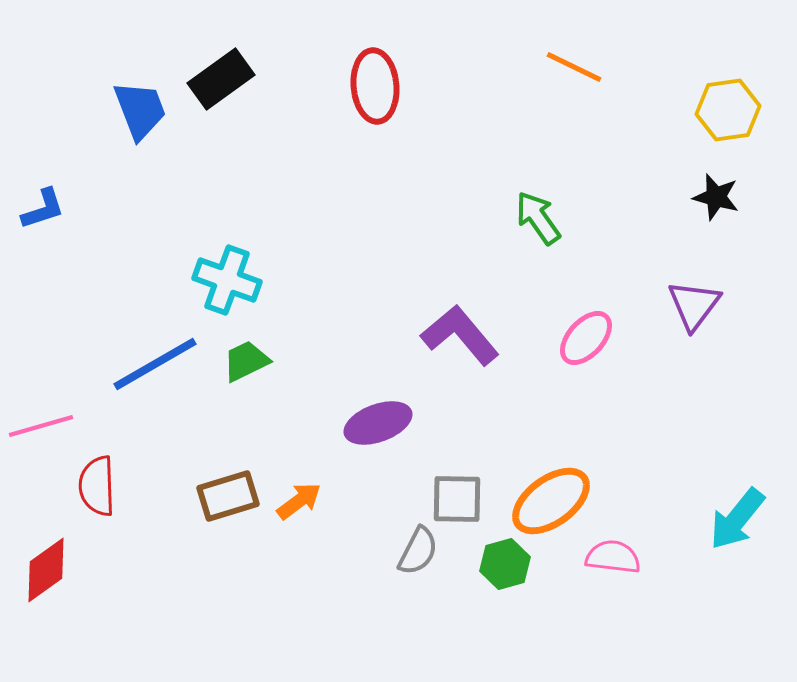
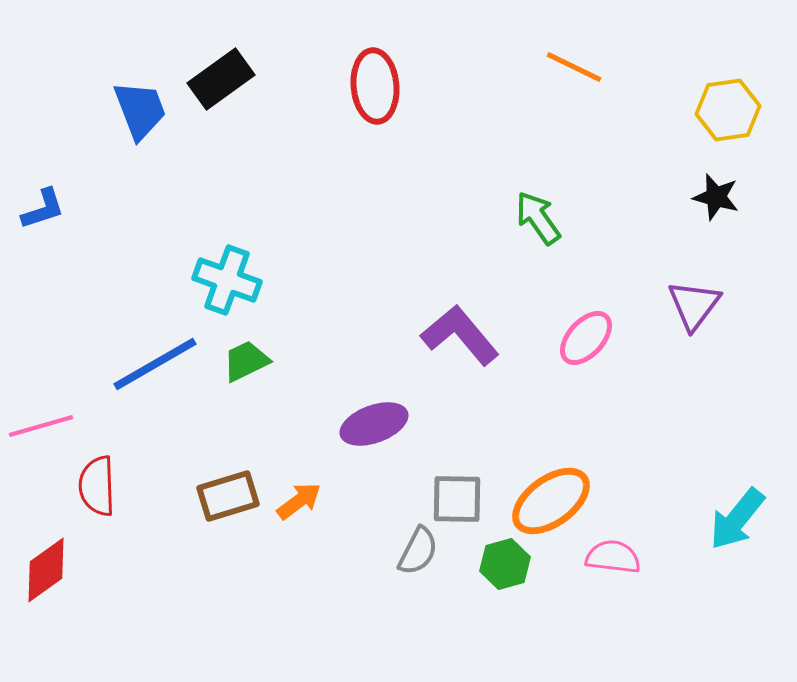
purple ellipse: moved 4 px left, 1 px down
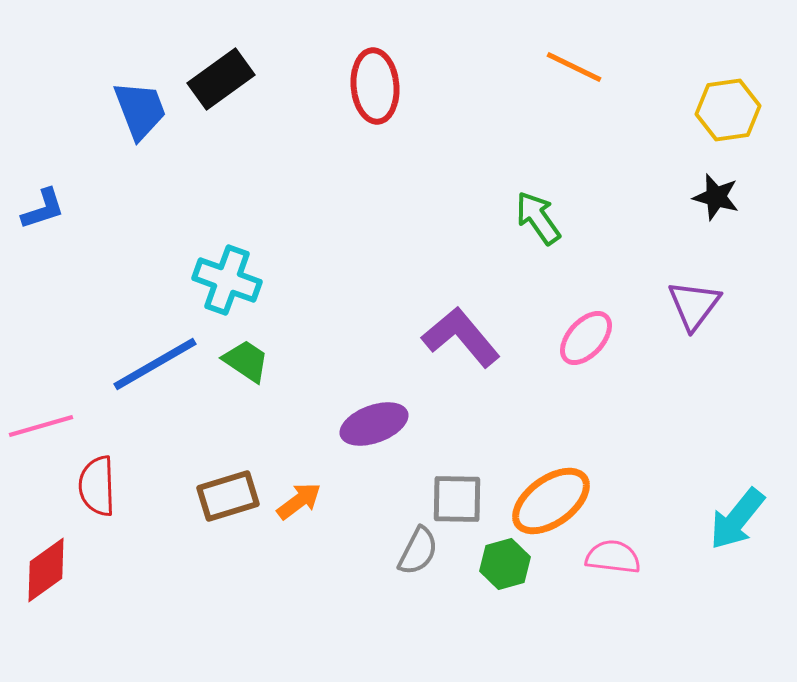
purple L-shape: moved 1 px right, 2 px down
green trapezoid: rotated 60 degrees clockwise
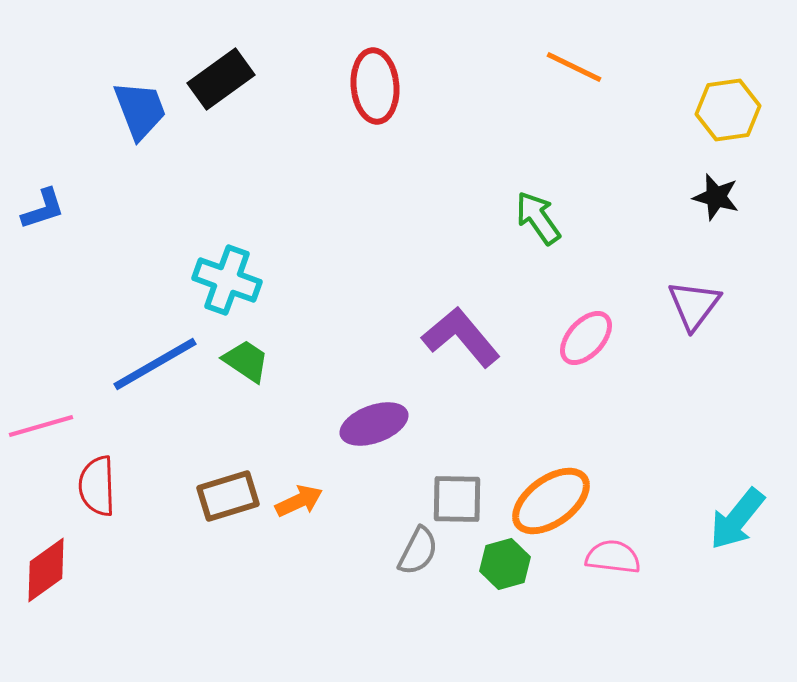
orange arrow: rotated 12 degrees clockwise
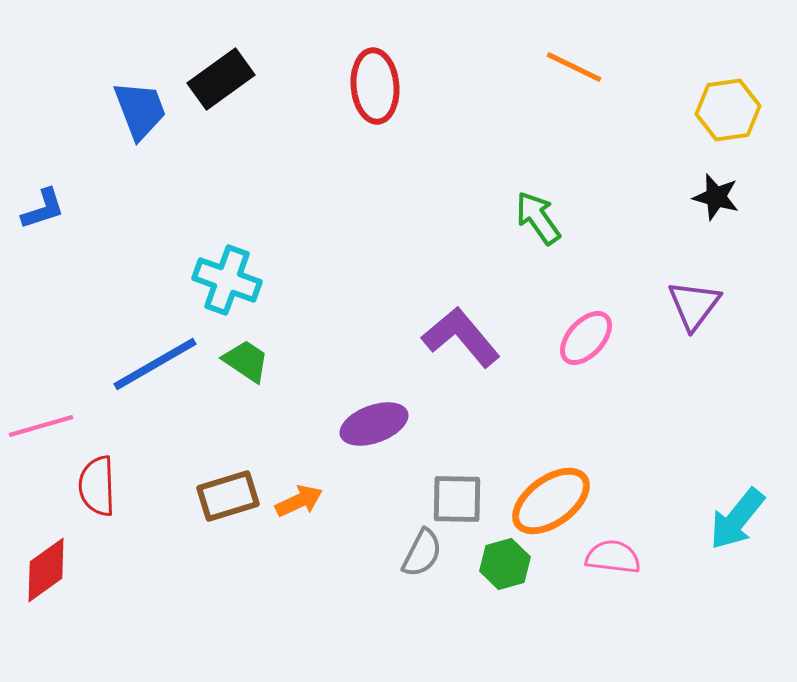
gray semicircle: moved 4 px right, 2 px down
